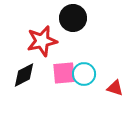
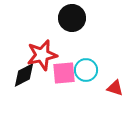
black circle: moved 1 px left
red star: moved 14 px down
cyan circle: moved 2 px right, 4 px up
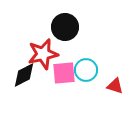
black circle: moved 7 px left, 9 px down
red star: moved 1 px right, 1 px up
red triangle: moved 2 px up
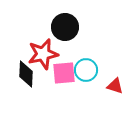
black diamond: moved 2 px right, 1 px up; rotated 60 degrees counterclockwise
